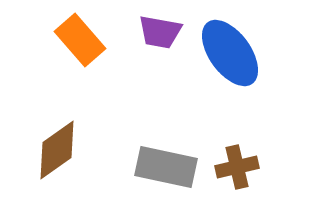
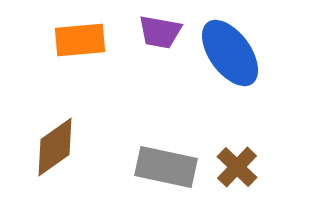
orange rectangle: rotated 54 degrees counterclockwise
brown diamond: moved 2 px left, 3 px up
brown cross: rotated 33 degrees counterclockwise
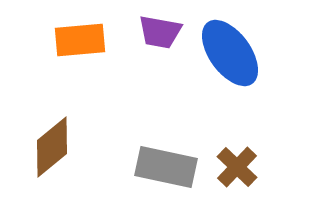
brown diamond: moved 3 px left; rotated 4 degrees counterclockwise
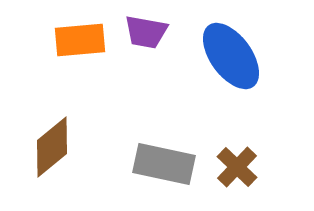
purple trapezoid: moved 14 px left
blue ellipse: moved 1 px right, 3 px down
gray rectangle: moved 2 px left, 3 px up
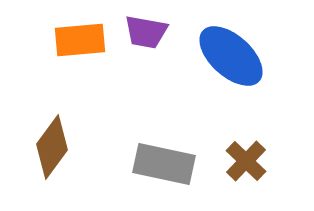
blue ellipse: rotated 12 degrees counterclockwise
brown diamond: rotated 14 degrees counterclockwise
brown cross: moved 9 px right, 6 px up
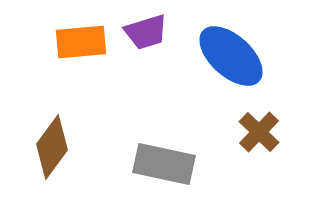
purple trapezoid: rotated 27 degrees counterclockwise
orange rectangle: moved 1 px right, 2 px down
brown cross: moved 13 px right, 29 px up
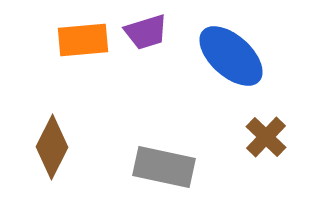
orange rectangle: moved 2 px right, 2 px up
brown cross: moved 7 px right, 5 px down
brown diamond: rotated 10 degrees counterclockwise
gray rectangle: moved 3 px down
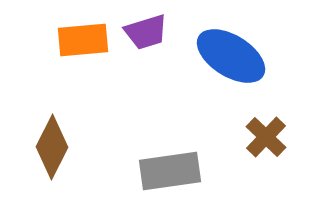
blue ellipse: rotated 10 degrees counterclockwise
gray rectangle: moved 6 px right, 4 px down; rotated 20 degrees counterclockwise
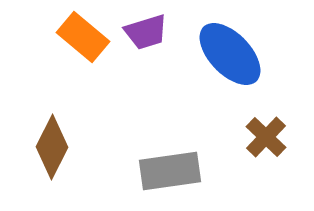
orange rectangle: moved 3 px up; rotated 45 degrees clockwise
blue ellipse: moved 1 px left, 2 px up; rotated 14 degrees clockwise
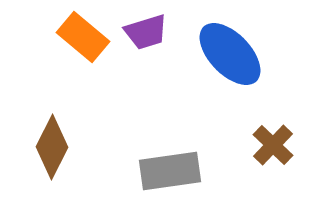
brown cross: moved 7 px right, 8 px down
